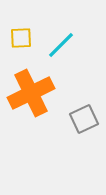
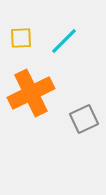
cyan line: moved 3 px right, 4 px up
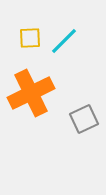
yellow square: moved 9 px right
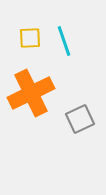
cyan line: rotated 64 degrees counterclockwise
gray square: moved 4 px left
